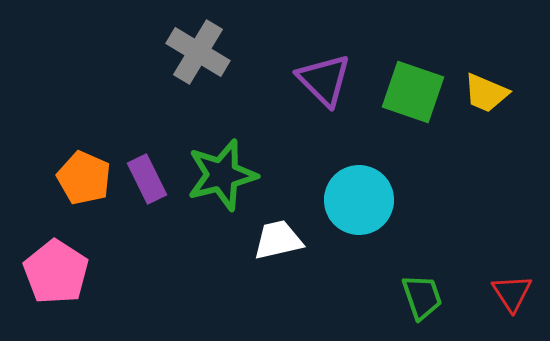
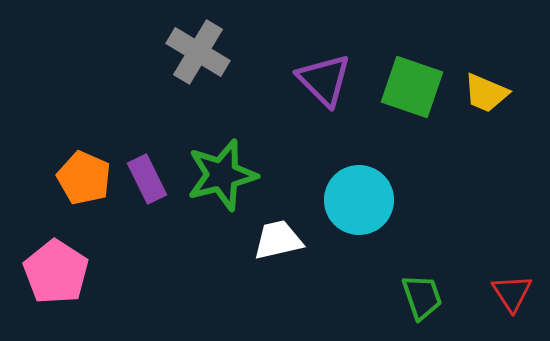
green square: moved 1 px left, 5 px up
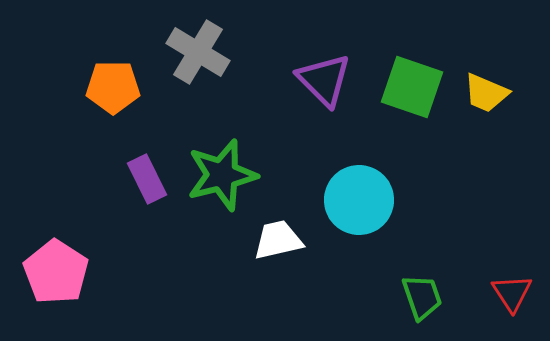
orange pentagon: moved 29 px right, 91 px up; rotated 24 degrees counterclockwise
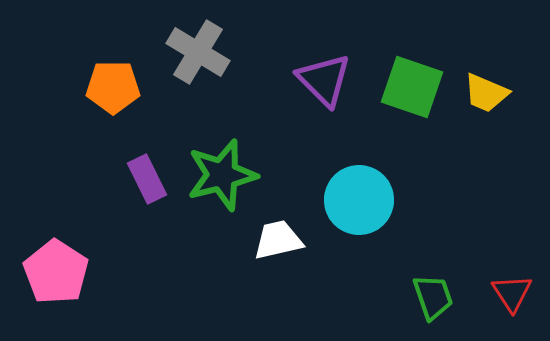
green trapezoid: moved 11 px right
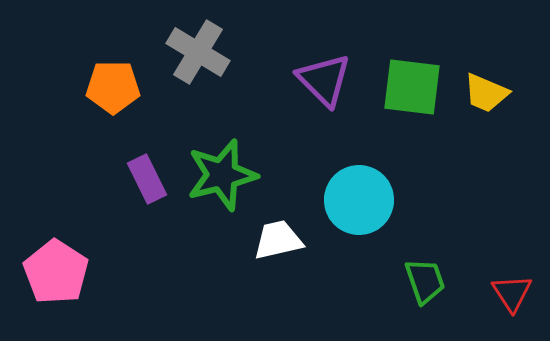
green square: rotated 12 degrees counterclockwise
green trapezoid: moved 8 px left, 16 px up
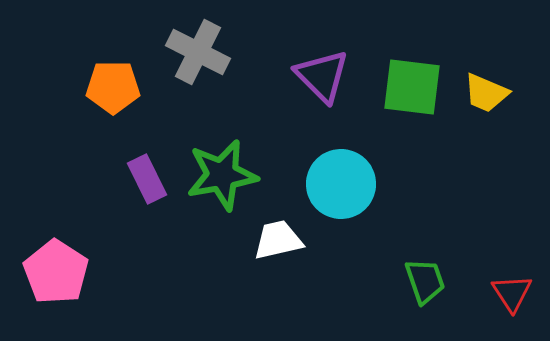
gray cross: rotated 4 degrees counterclockwise
purple triangle: moved 2 px left, 4 px up
green star: rotated 4 degrees clockwise
cyan circle: moved 18 px left, 16 px up
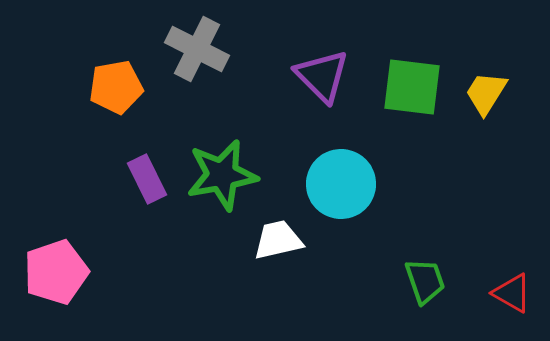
gray cross: moved 1 px left, 3 px up
orange pentagon: moved 3 px right; rotated 10 degrees counterclockwise
yellow trapezoid: rotated 99 degrees clockwise
pink pentagon: rotated 20 degrees clockwise
red triangle: rotated 27 degrees counterclockwise
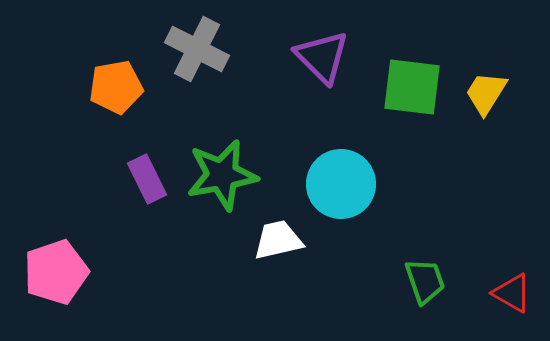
purple triangle: moved 19 px up
